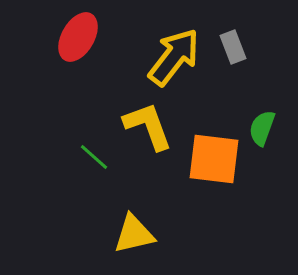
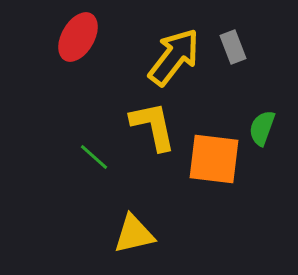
yellow L-shape: moved 5 px right; rotated 8 degrees clockwise
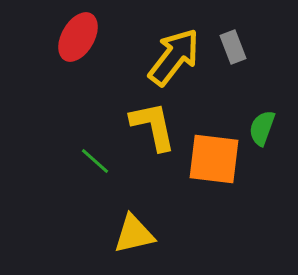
green line: moved 1 px right, 4 px down
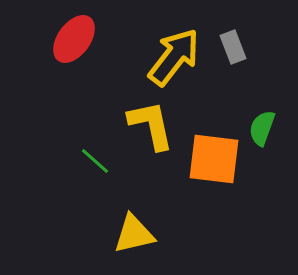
red ellipse: moved 4 px left, 2 px down; rotated 6 degrees clockwise
yellow L-shape: moved 2 px left, 1 px up
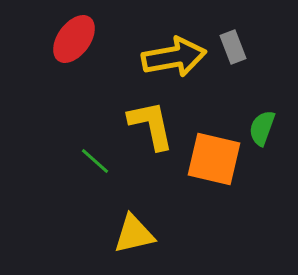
yellow arrow: rotated 42 degrees clockwise
orange square: rotated 6 degrees clockwise
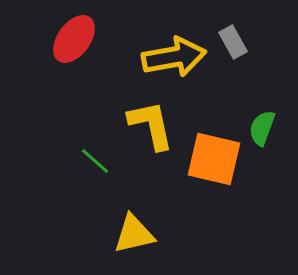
gray rectangle: moved 5 px up; rotated 8 degrees counterclockwise
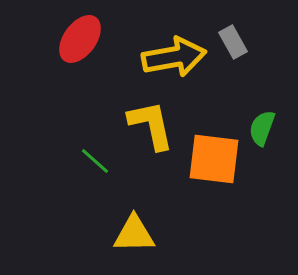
red ellipse: moved 6 px right
orange square: rotated 6 degrees counterclockwise
yellow triangle: rotated 12 degrees clockwise
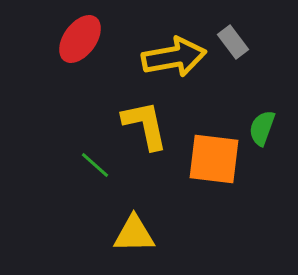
gray rectangle: rotated 8 degrees counterclockwise
yellow L-shape: moved 6 px left
green line: moved 4 px down
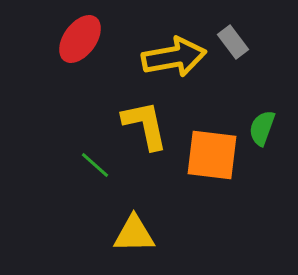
orange square: moved 2 px left, 4 px up
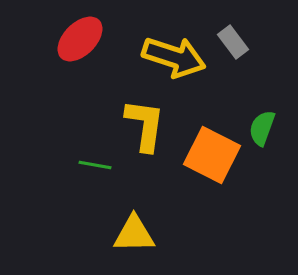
red ellipse: rotated 9 degrees clockwise
yellow arrow: rotated 28 degrees clockwise
yellow L-shape: rotated 20 degrees clockwise
orange square: rotated 20 degrees clockwise
green line: rotated 32 degrees counterclockwise
